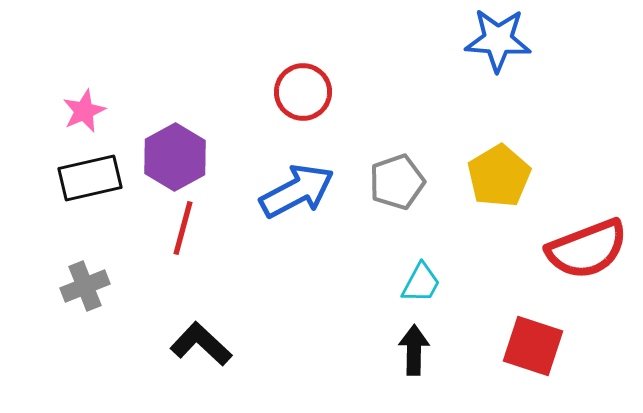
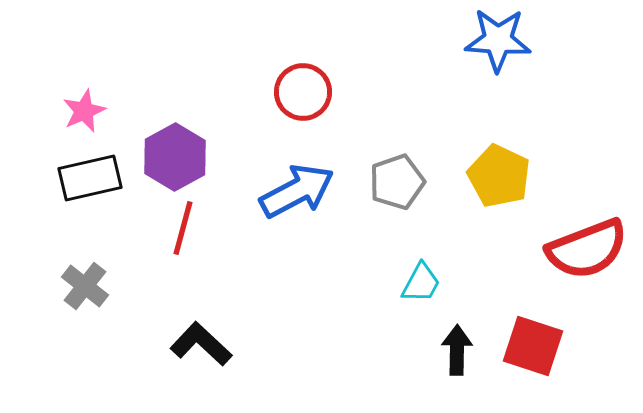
yellow pentagon: rotated 16 degrees counterclockwise
gray cross: rotated 30 degrees counterclockwise
black arrow: moved 43 px right
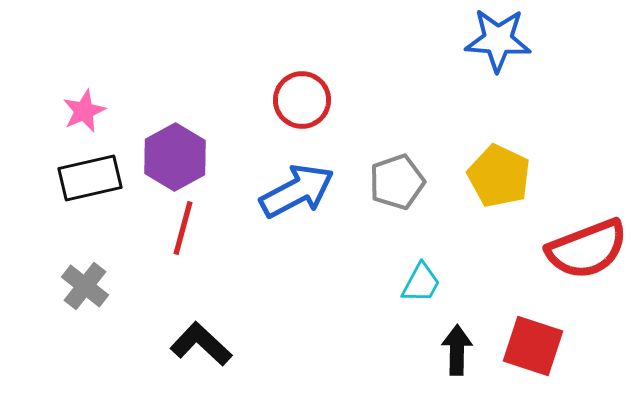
red circle: moved 1 px left, 8 px down
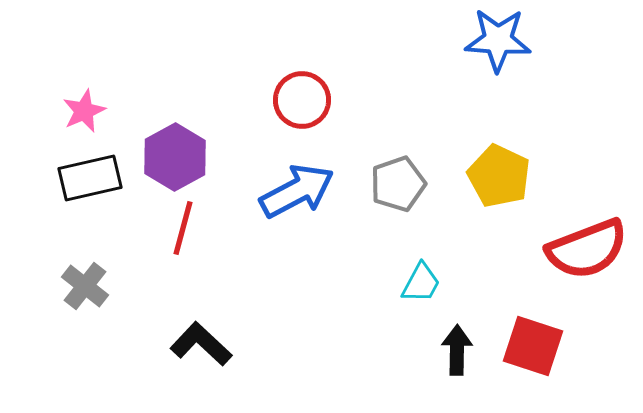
gray pentagon: moved 1 px right, 2 px down
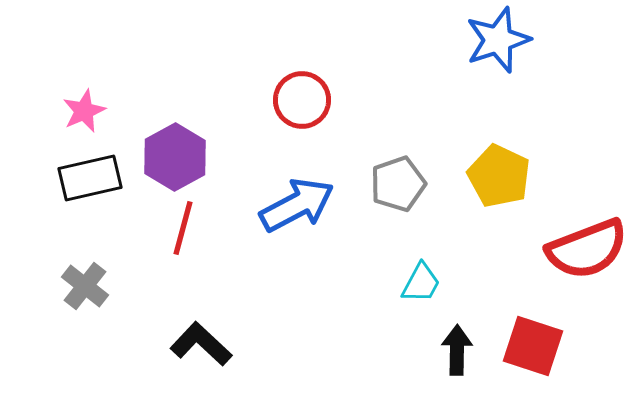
blue star: rotated 22 degrees counterclockwise
blue arrow: moved 14 px down
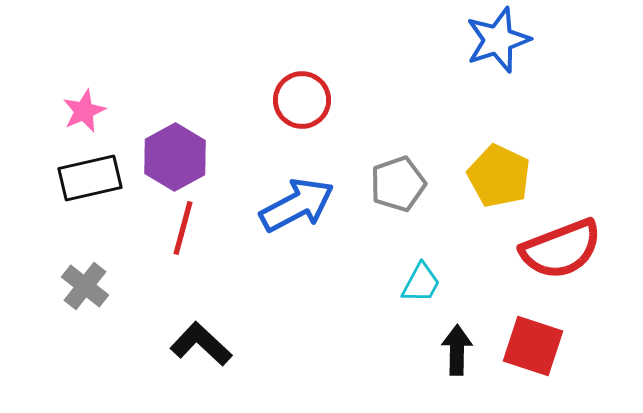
red semicircle: moved 26 px left
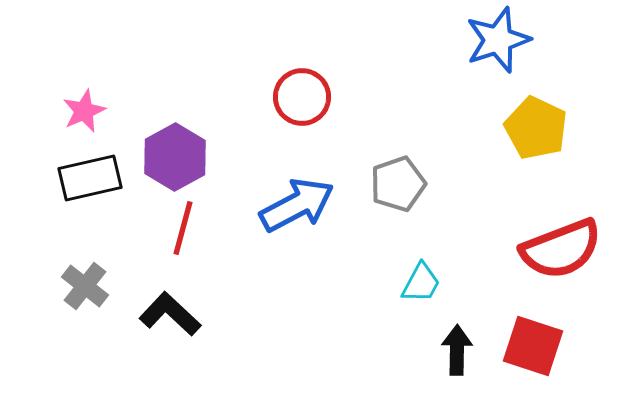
red circle: moved 3 px up
yellow pentagon: moved 37 px right, 48 px up
black L-shape: moved 31 px left, 30 px up
